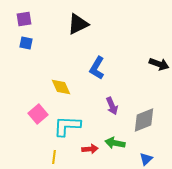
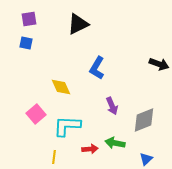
purple square: moved 5 px right
pink square: moved 2 px left
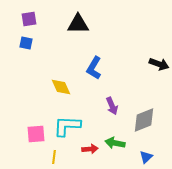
black triangle: rotated 25 degrees clockwise
blue L-shape: moved 3 px left
pink square: moved 20 px down; rotated 36 degrees clockwise
blue triangle: moved 2 px up
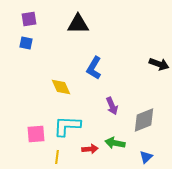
yellow line: moved 3 px right
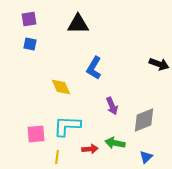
blue square: moved 4 px right, 1 px down
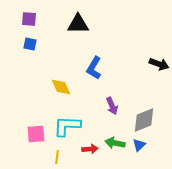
purple square: rotated 14 degrees clockwise
blue triangle: moved 7 px left, 12 px up
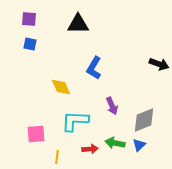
cyan L-shape: moved 8 px right, 5 px up
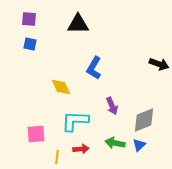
red arrow: moved 9 px left
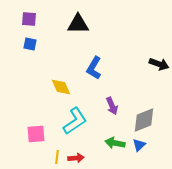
cyan L-shape: rotated 144 degrees clockwise
red arrow: moved 5 px left, 9 px down
